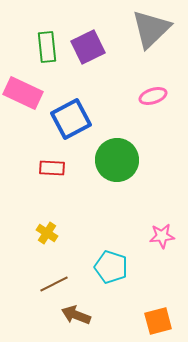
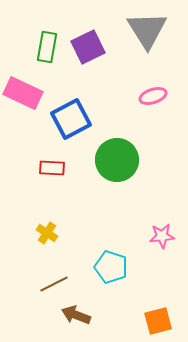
gray triangle: moved 4 px left, 1 px down; rotated 18 degrees counterclockwise
green rectangle: rotated 16 degrees clockwise
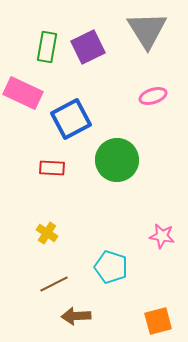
pink star: rotated 15 degrees clockwise
brown arrow: moved 1 px down; rotated 24 degrees counterclockwise
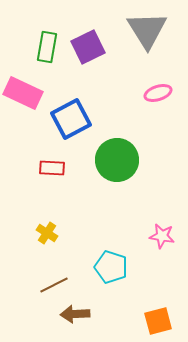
pink ellipse: moved 5 px right, 3 px up
brown line: moved 1 px down
brown arrow: moved 1 px left, 2 px up
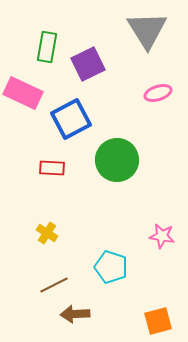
purple square: moved 17 px down
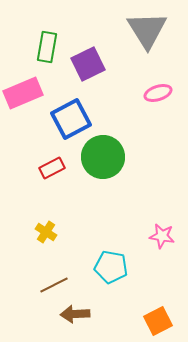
pink rectangle: rotated 48 degrees counterclockwise
green circle: moved 14 px left, 3 px up
red rectangle: rotated 30 degrees counterclockwise
yellow cross: moved 1 px left, 1 px up
cyan pentagon: rotated 8 degrees counterclockwise
orange square: rotated 12 degrees counterclockwise
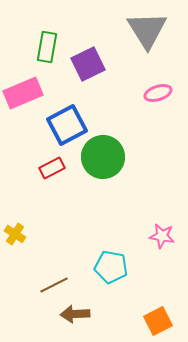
blue square: moved 4 px left, 6 px down
yellow cross: moved 31 px left, 2 px down
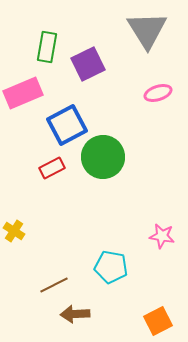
yellow cross: moved 1 px left, 3 px up
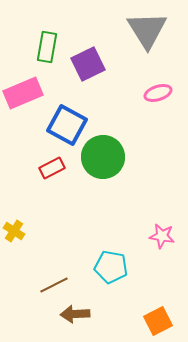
blue square: rotated 33 degrees counterclockwise
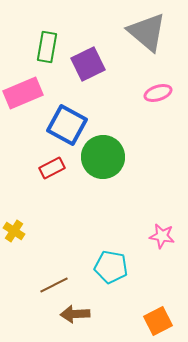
gray triangle: moved 2 px down; rotated 18 degrees counterclockwise
